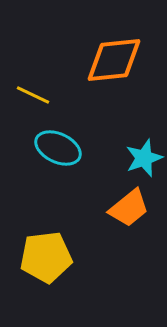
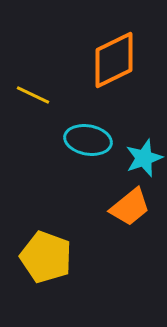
orange diamond: rotated 20 degrees counterclockwise
cyan ellipse: moved 30 px right, 8 px up; rotated 15 degrees counterclockwise
orange trapezoid: moved 1 px right, 1 px up
yellow pentagon: rotated 27 degrees clockwise
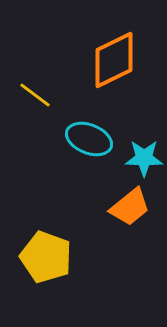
yellow line: moved 2 px right; rotated 12 degrees clockwise
cyan ellipse: moved 1 px right, 1 px up; rotated 12 degrees clockwise
cyan star: rotated 21 degrees clockwise
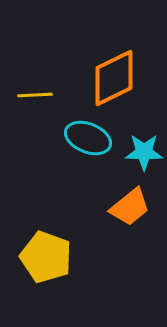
orange diamond: moved 18 px down
yellow line: rotated 40 degrees counterclockwise
cyan ellipse: moved 1 px left, 1 px up
cyan star: moved 6 px up
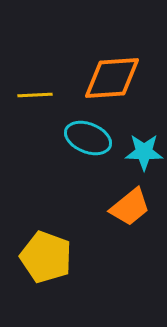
orange diamond: moved 2 px left; rotated 22 degrees clockwise
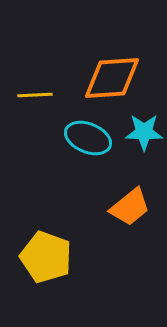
cyan star: moved 20 px up
